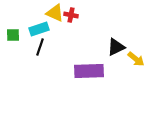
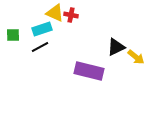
cyan rectangle: moved 3 px right
black line: rotated 42 degrees clockwise
yellow arrow: moved 2 px up
purple rectangle: rotated 16 degrees clockwise
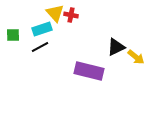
yellow triangle: rotated 24 degrees clockwise
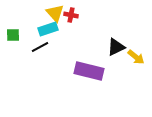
cyan rectangle: moved 6 px right
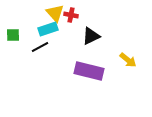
black triangle: moved 25 px left, 11 px up
yellow arrow: moved 8 px left, 3 px down
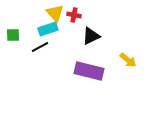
red cross: moved 3 px right
